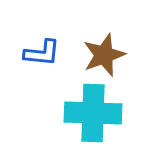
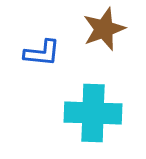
brown star: moved 26 px up
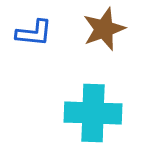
blue L-shape: moved 8 px left, 20 px up
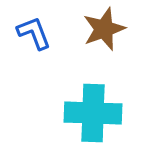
blue L-shape: rotated 117 degrees counterclockwise
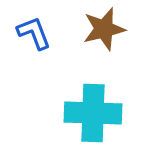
brown star: rotated 6 degrees clockwise
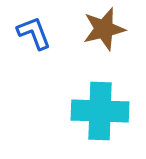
cyan cross: moved 7 px right, 2 px up
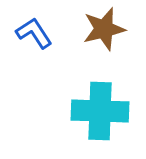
blue L-shape: rotated 12 degrees counterclockwise
